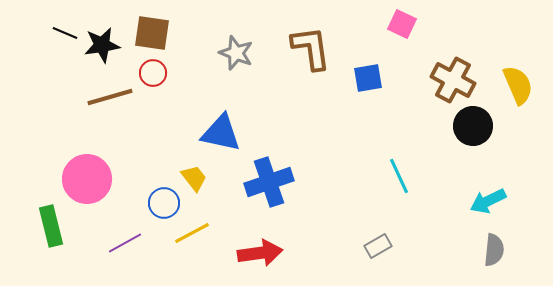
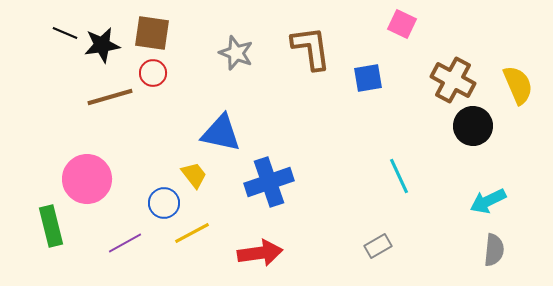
yellow trapezoid: moved 3 px up
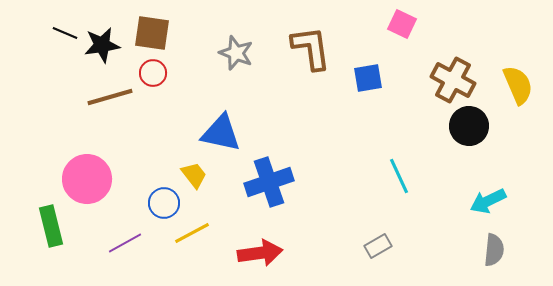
black circle: moved 4 px left
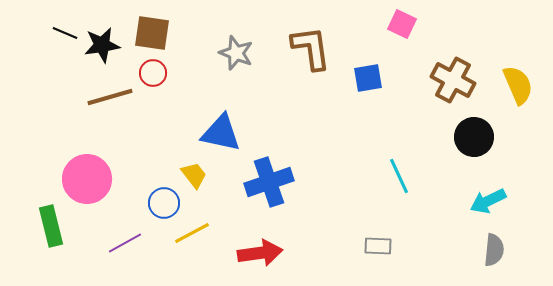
black circle: moved 5 px right, 11 px down
gray rectangle: rotated 32 degrees clockwise
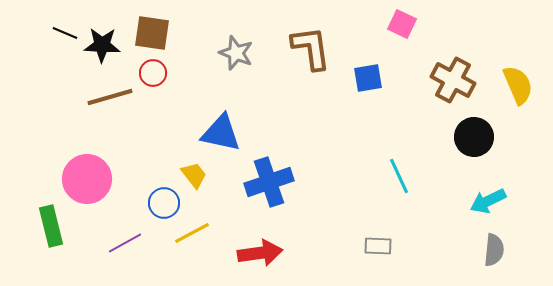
black star: rotated 12 degrees clockwise
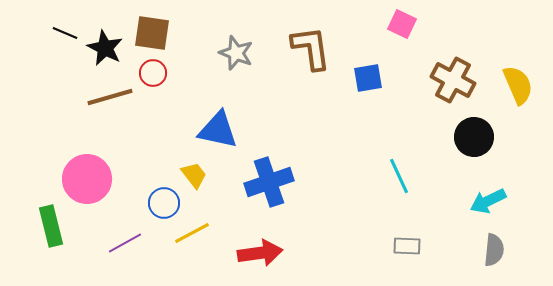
black star: moved 3 px right, 3 px down; rotated 24 degrees clockwise
blue triangle: moved 3 px left, 3 px up
gray rectangle: moved 29 px right
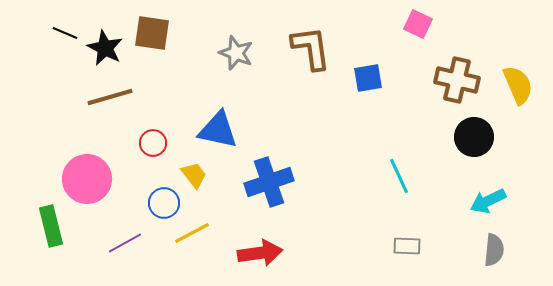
pink square: moved 16 px right
red circle: moved 70 px down
brown cross: moved 4 px right; rotated 15 degrees counterclockwise
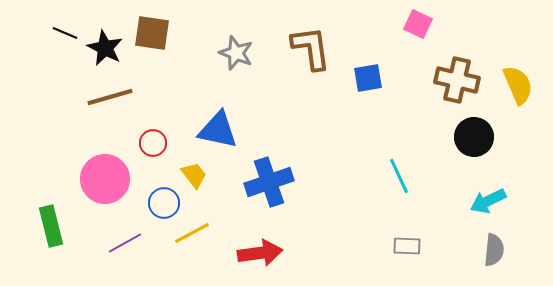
pink circle: moved 18 px right
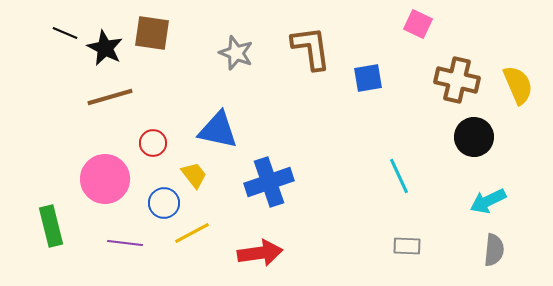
purple line: rotated 36 degrees clockwise
